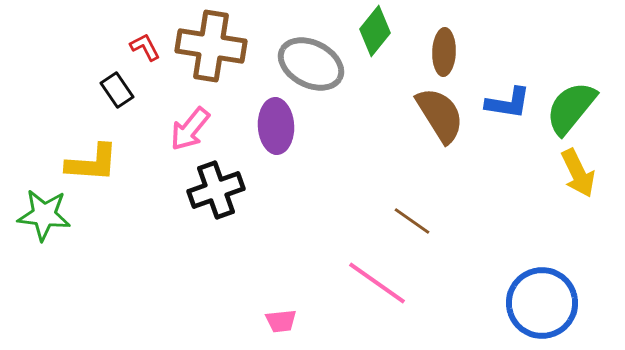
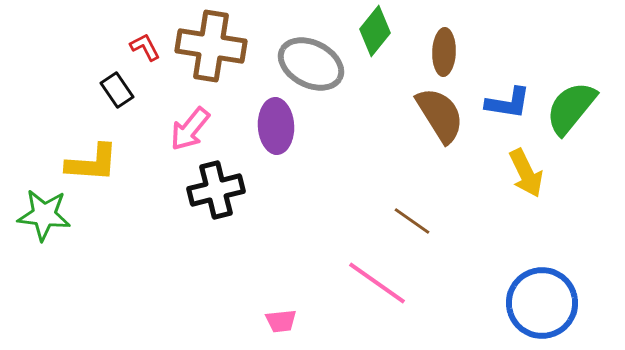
yellow arrow: moved 52 px left
black cross: rotated 6 degrees clockwise
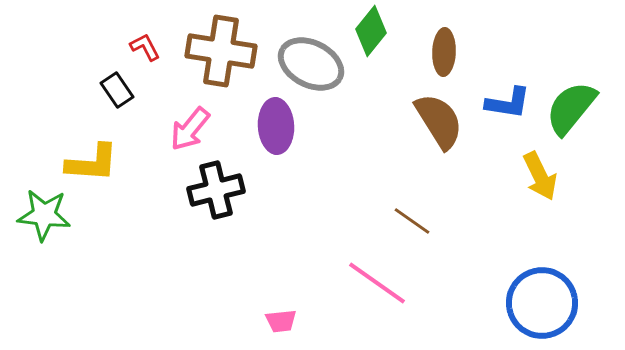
green diamond: moved 4 px left
brown cross: moved 10 px right, 5 px down
brown semicircle: moved 1 px left, 6 px down
yellow arrow: moved 14 px right, 3 px down
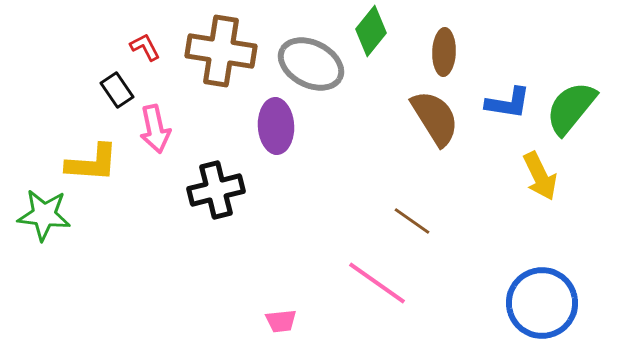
brown semicircle: moved 4 px left, 3 px up
pink arrow: moved 35 px left; rotated 51 degrees counterclockwise
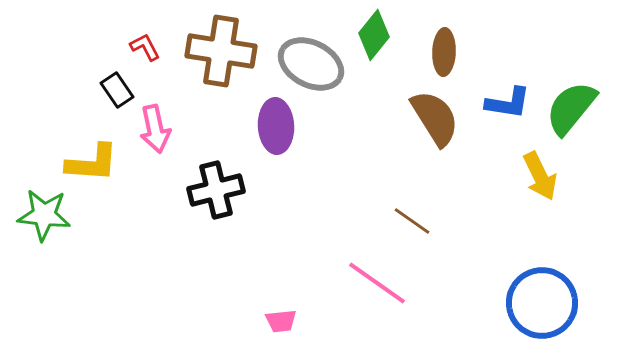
green diamond: moved 3 px right, 4 px down
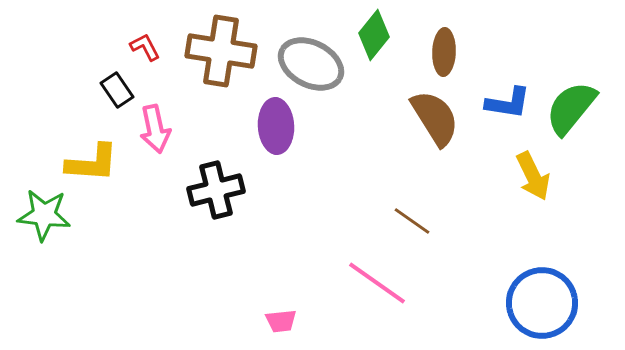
yellow arrow: moved 7 px left
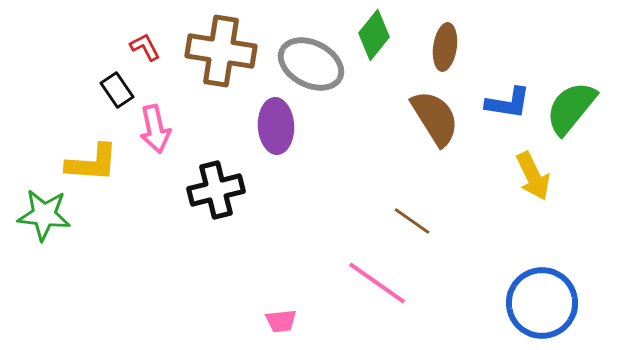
brown ellipse: moved 1 px right, 5 px up; rotated 6 degrees clockwise
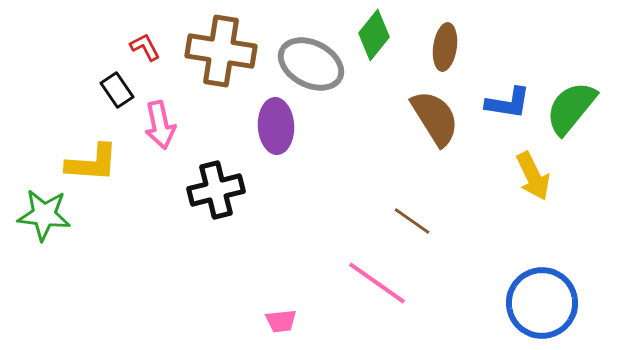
pink arrow: moved 5 px right, 4 px up
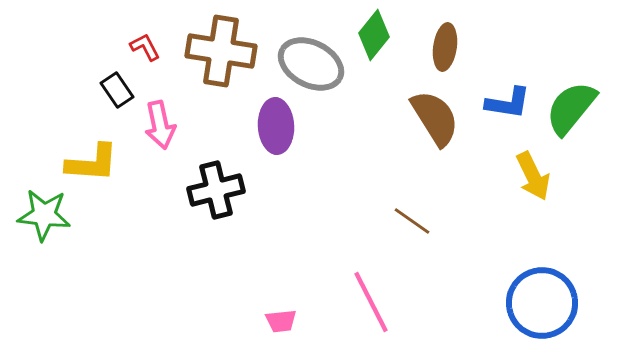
pink line: moved 6 px left, 19 px down; rotated 28 degrees clockwise
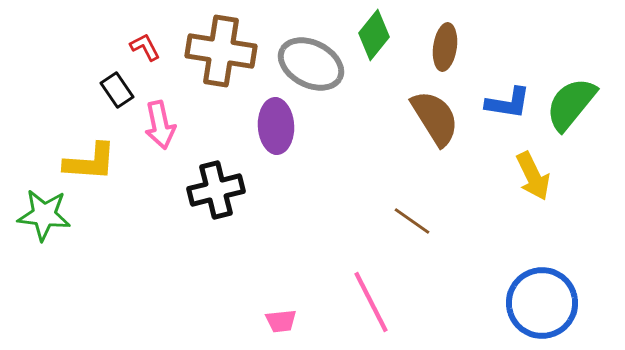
green semicircle: moved 4 px up
yellow L-shape: moved 2 px left, 1 px up
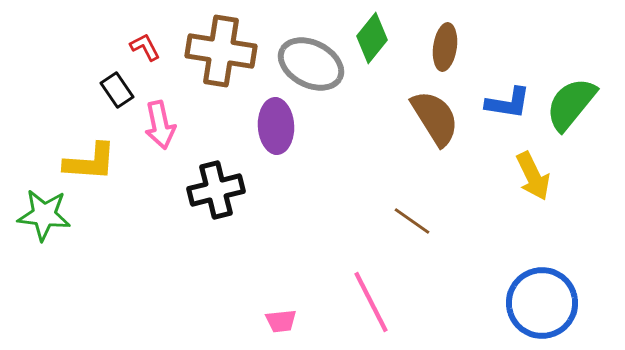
green diamond: moved 2 px left, 3 px down
